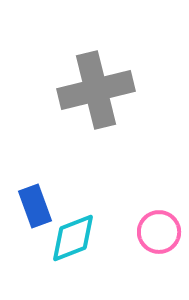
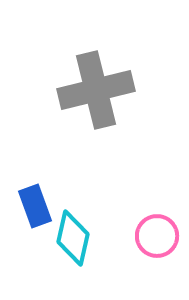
pink circle: moved 2 px left, 4 px down
cyan diamond: rotated 56 degrees counterclockwise
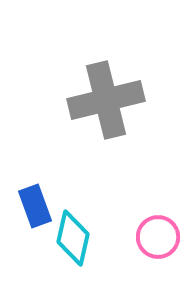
gray cross: moved 10 px right, 10 px down
pink circle: moved 1 px right, 1 px down
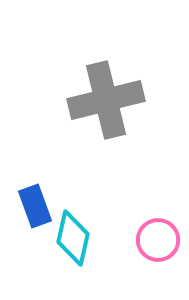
pink circle: moved 3 px down
